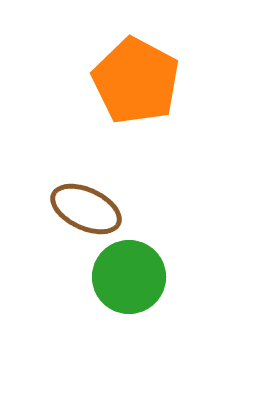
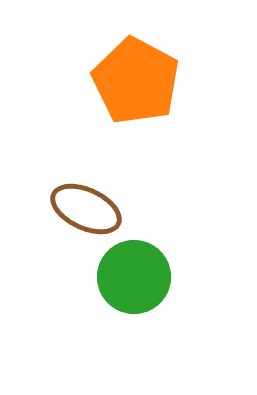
green circle: moved 5 px right
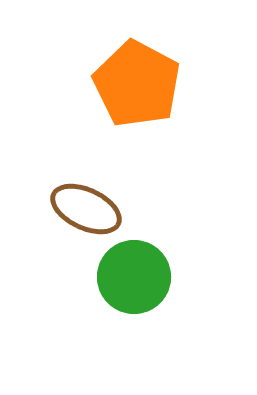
orange pentagon: moved 1 px right, 3 px down
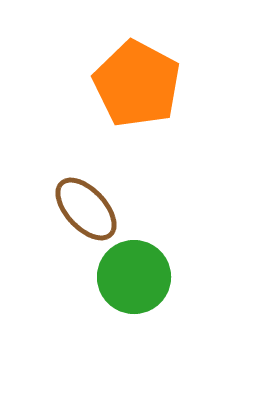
brown ellipse: rotated 22 degrees clockwise
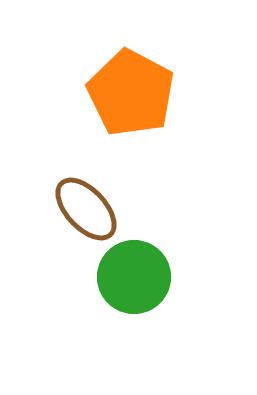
orange pentagon: moved 6 px left, 9 px down
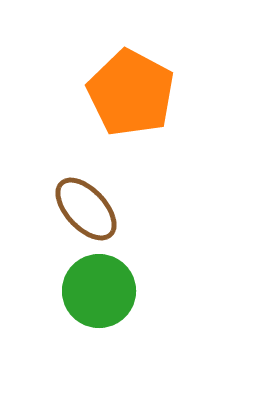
green circle: moved 35 px left, 14 px down
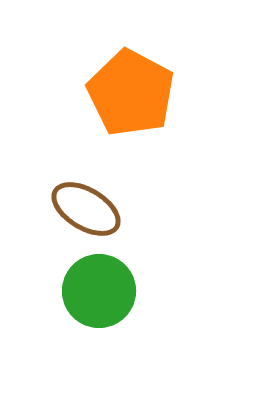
brown ellipse: rotated 16 degrees counterclockwise
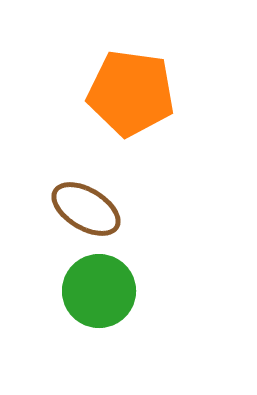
orange pentagon: rotated 20 degrees counterclockwise
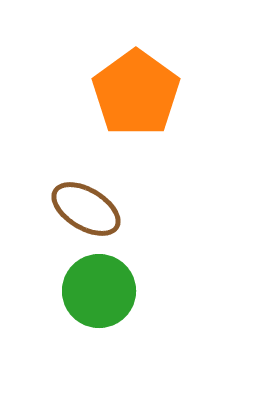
orange pentagon: moved 5 px right; rotated 28 degrees clockwise
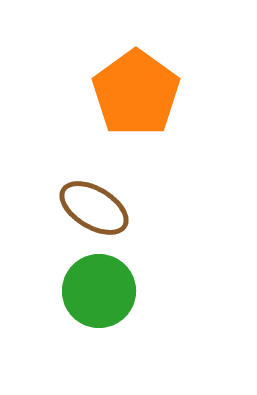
brown ellipse: moved 8 px right, 1 px up
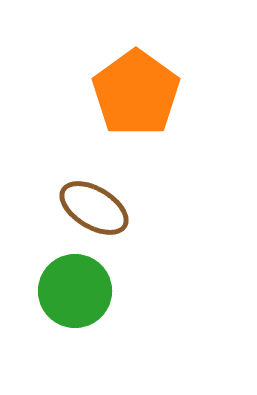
green circle: moved 24 px left
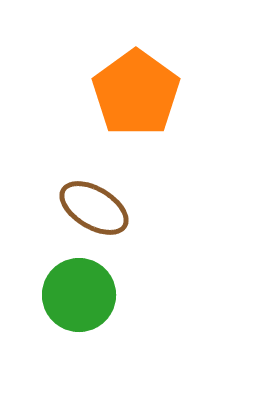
green circle: moved 4 px right, 4 px down
